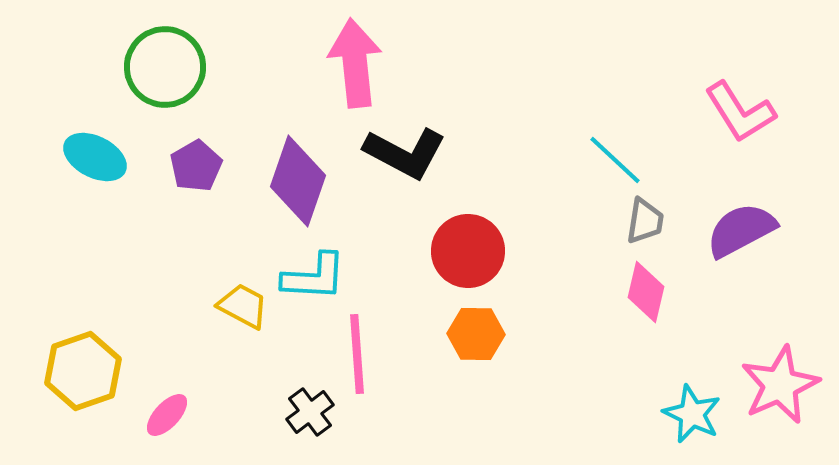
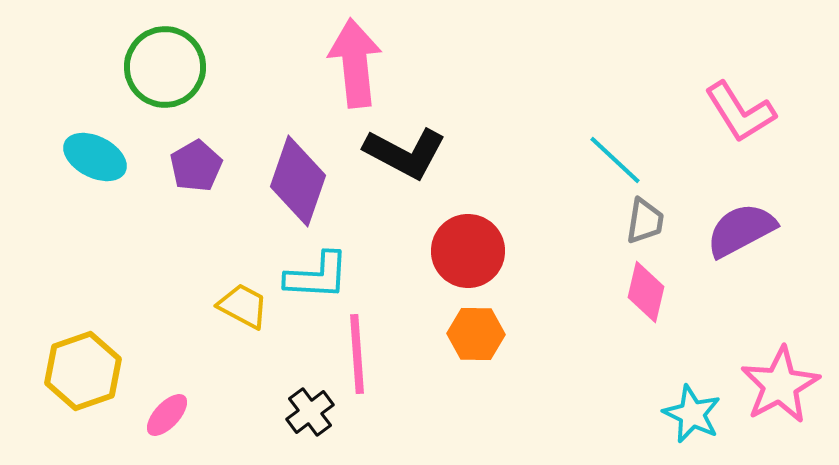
cyan L-shape: moved 3 px right, 1 px up
pink star: rotated 4 degrees counterclockwise
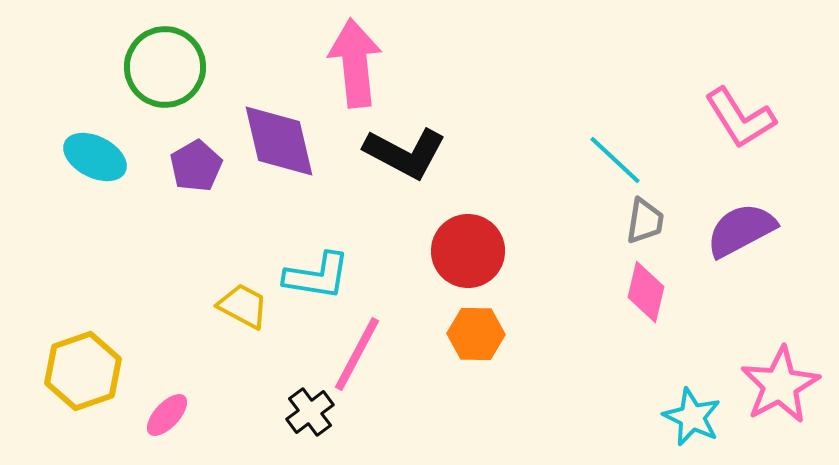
pink L-shape: moved 6 px down
purple diamond: moved 19 px left, 40 px up; rotated 32 degrees counterclockwise
cyan L-shape: rotated 6 degrees clockwise
pink line: rotated 32 degrees clockwise
cyan star: moved 3 px down
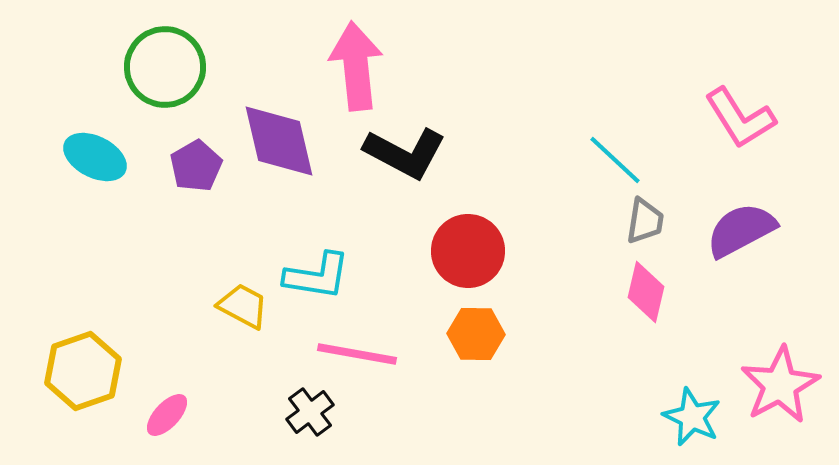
pink arrow: moved 1 px right, 3 px down
pink line: rotated 72 degrees clockwise
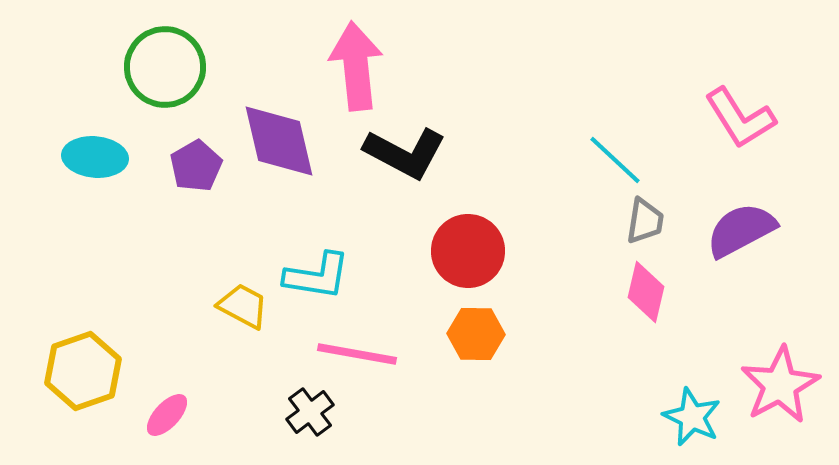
cyan ellipse: rotated 22 degrees counterclockwise
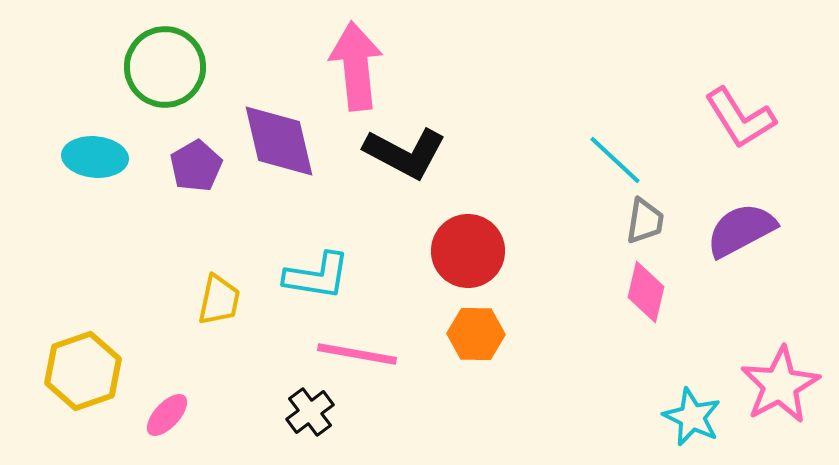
yellow trapezoid: moved 24 px left, 6 px up; rotated 74 degrees clockwise
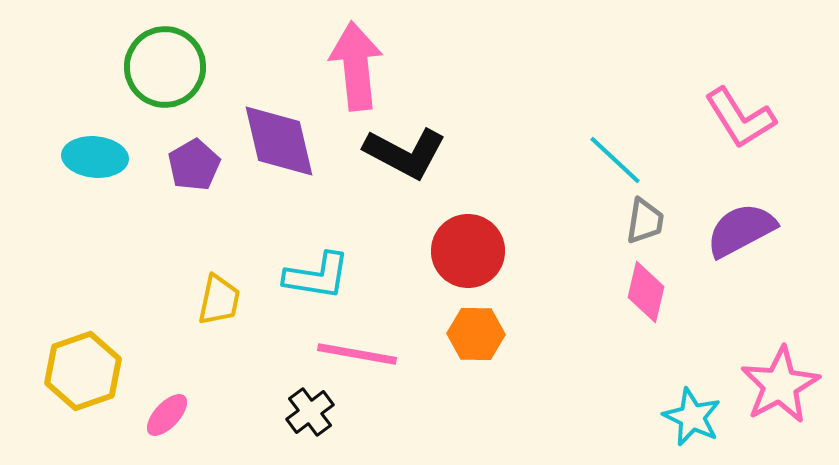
purple pentagon: moved 2 px left, 1 px up
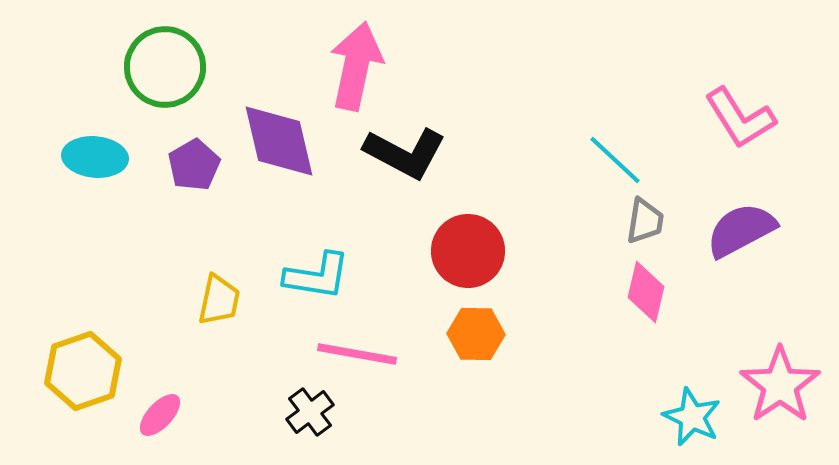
pink arrow: rotated 18 degrees clockwise
pink star: rotated 6 degrees counterclockwise
pink ellipse: moved 7 px left
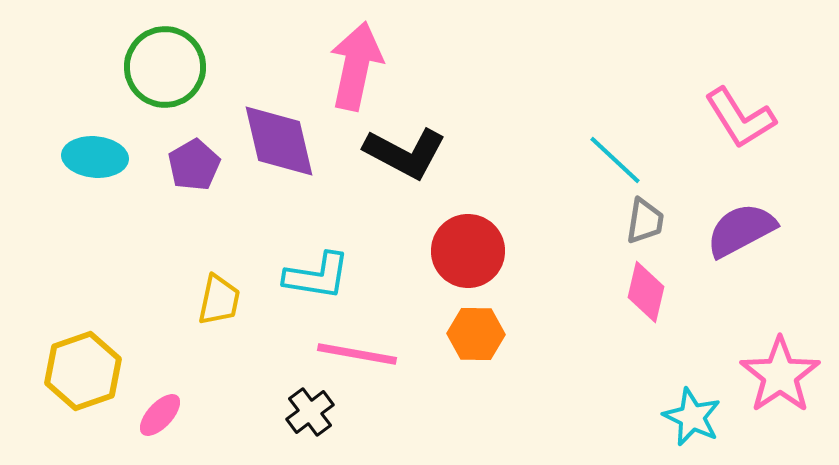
pink star: moved 10 px up
